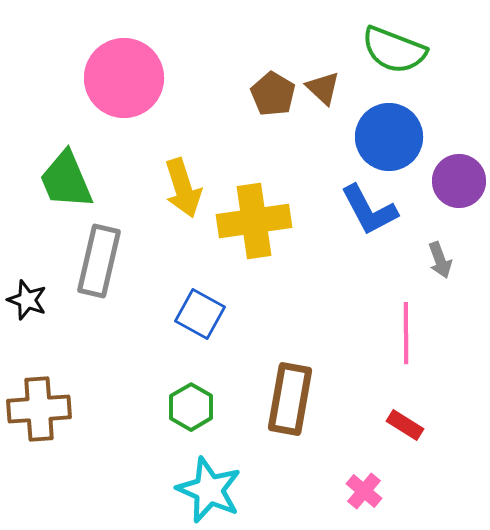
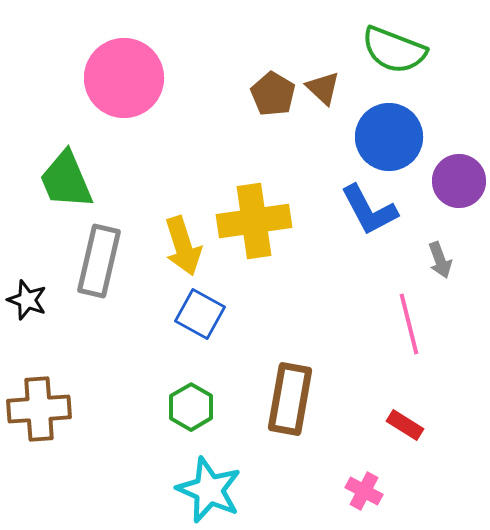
yellow arrow: moved 58 px down
pink line: moved 3 px right, 9 px up; rotated 14 degrees counterclockwise
pink cross: rotated 12 degrees counterclockwise
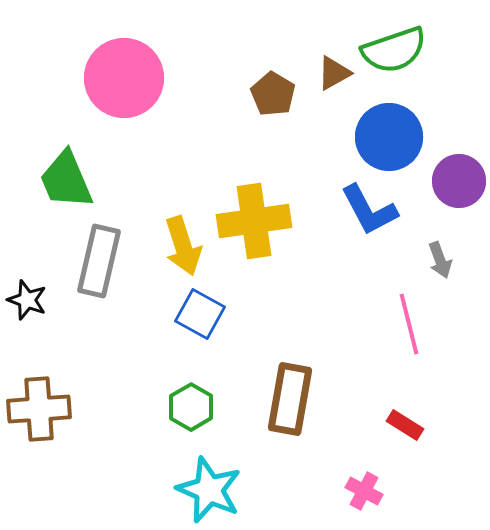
green semicircle: rotated 40 degrees counterclockwise
brown triangle: moved 11 px right, 15 px up; rotated 48 degrees clockwise
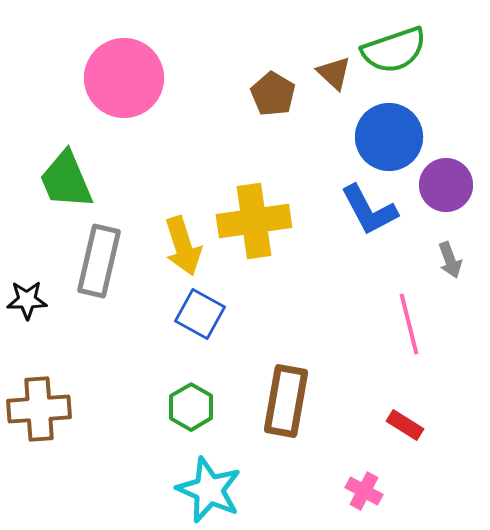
brown triangle: rotated 48 degrees counterclockwise
purple circle: moved 13 px left, 4 px down
gray arrow: moved 10 px right
black star: rotated 21 degrees counterclockwise
brown rectangle: moved 4 px left, 2 px down
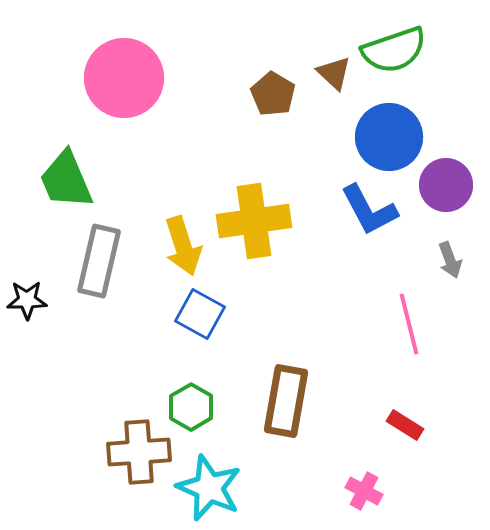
brown cross: moved 100 px right, 43 px down
cyan star: moved 2 px up
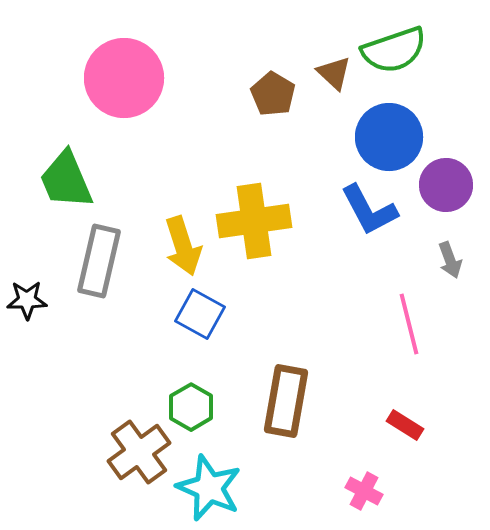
brown cross: rotated 32 degrees counterclockwise
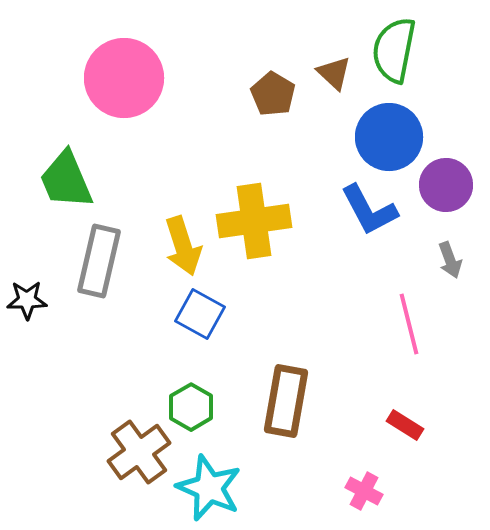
green semicircle: rotated 120 degrees clockwise
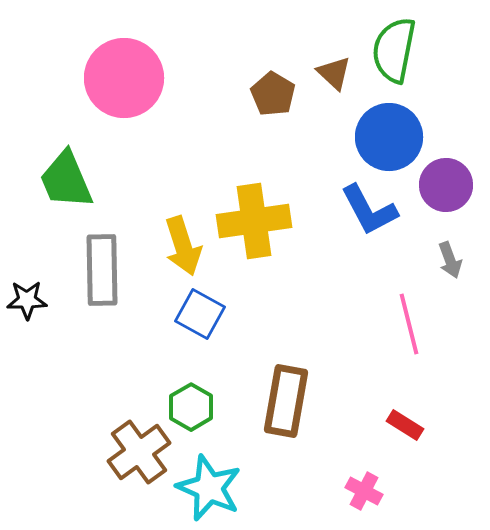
gray rectangle: moved 3 px right, 9 px down; rotated 14 degrees counterclockwise
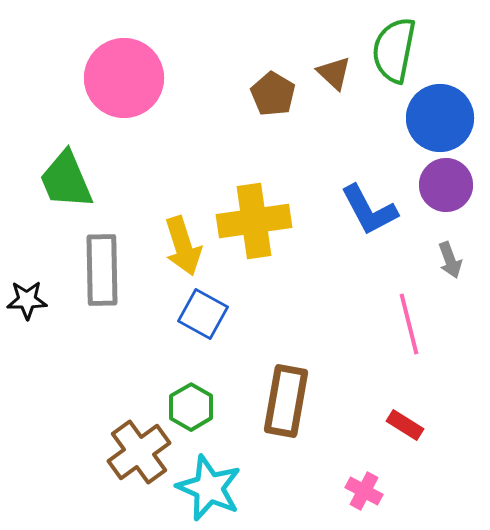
blue circle: moved 51 px right, 19 px up
blue square: moved 3 px right
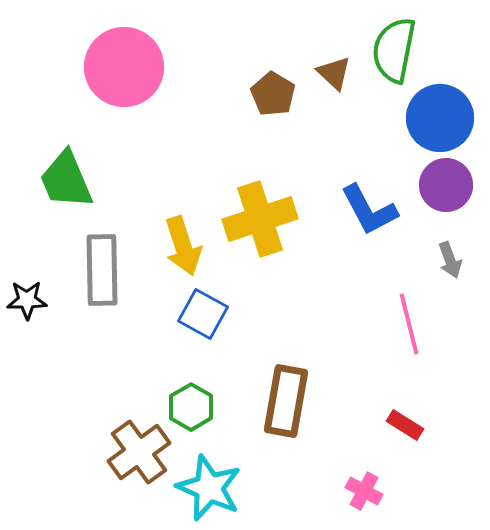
pink circle: moved 11 px up
yellow cross: moved 6 px right, 2 px up; rotated 10 degrees counterclockwise
